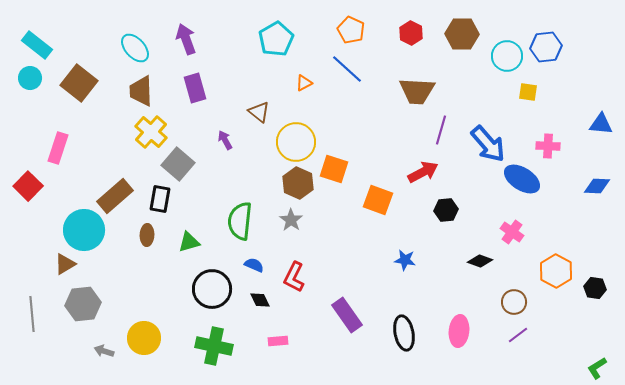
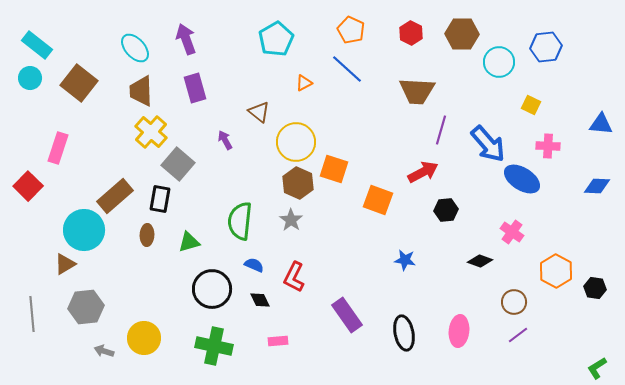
cyan circle at (507, 56): moved 8 px left, 6 px down
yellow square at (528, 92): moved 3 px right, 13 px down; rotated 18 degrees clockwise
gray hexagon at (83, 304): moved 3 px right, 3 px down
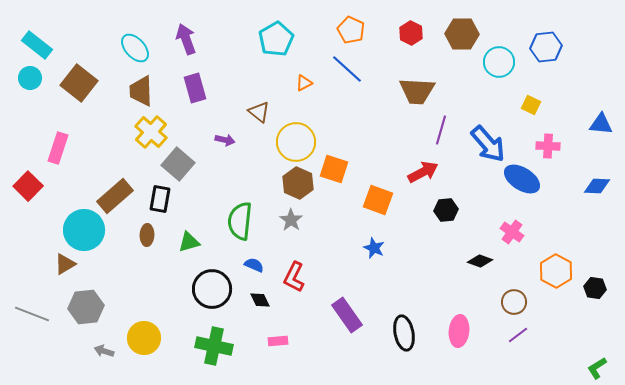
purple arrow at (225, 140): rotated 132 degrees clockwise
blue star at (405, 260): moved 31 px left, 12 px up; rotated 15 degrees clockwise
gray line at (32, 314): rotated 64 degrees counterclockwise
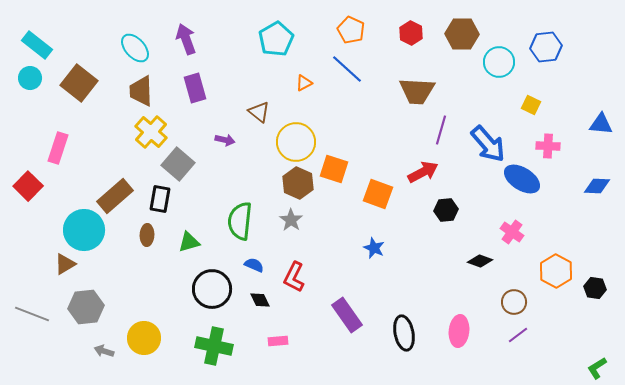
orange square at (378, 200): moved 6 px up
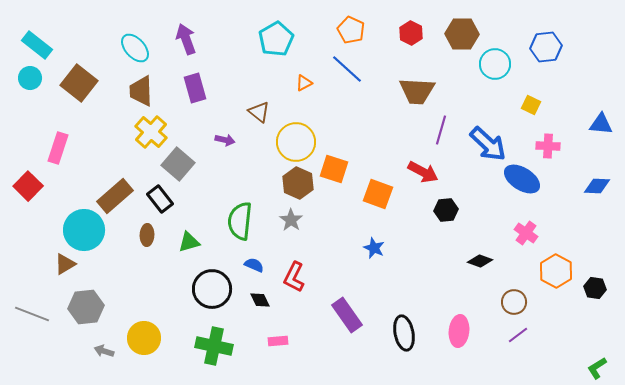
cyan circle at (499, 62): moved 4 px left, 2 px down
blue arrow at (488, 144): rotated 6 degrees counterclockwise
red arrow at (423, 172): rotated 56 degrees clockwise
black rectangle at (160, 199): rotated 48 degrees counterclockwise
pink cross at (512, 232): moved 14 px right, 1 px down
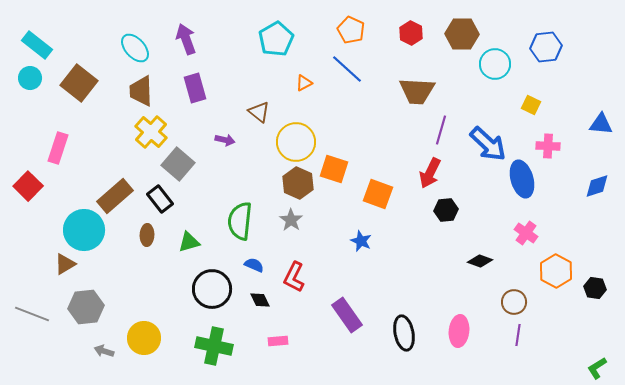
red arrow at (423, 172): moved 7 px right, 1 px down; rotated 88 degrees clockwise
blue ellipse at (522, 179): rotated 42 degrees clockwise
blue diamond at (597, 186): rotated 20 degrees counterclockwise
blue star at (374, 248): moved 13 px left, 7 px up
purple line at (518, 335): rotated 45 degrees counterclockwise
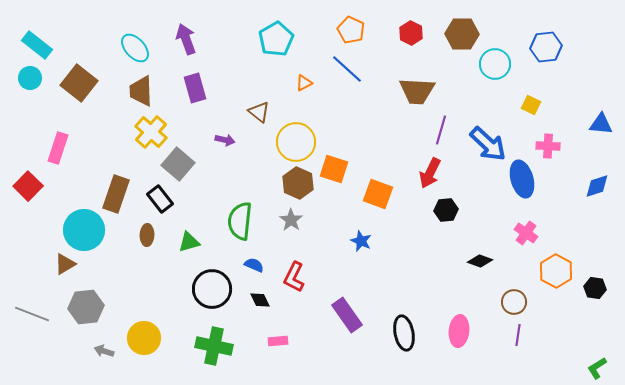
brown rectangle at (115, 196): moved 1 px right, 2 px up; rotated 30 degrees counterclockwise
